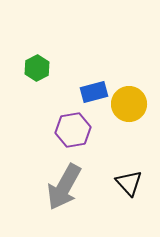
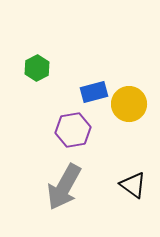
black triangle: moved 4 px right, 2 px down; rotated 12 degrees counterclockwise
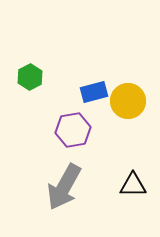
green hexagon: moved 7 px left, 9 px down
yellow circle: moved 1 px left, 3 px up
black triangle: rotated 36 degrees counterclockwise
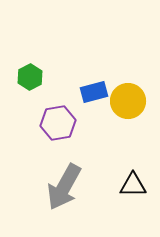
purple hexagon: moved 15 px left, 7 px up
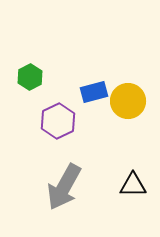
purple hexagon: moved 2 px up; rotated 16 degrees counterclockwise
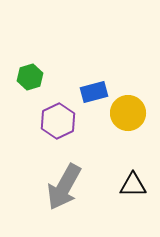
green hexagon: rotated 10 degrees clockwise
yellow circle: moved 12 px down
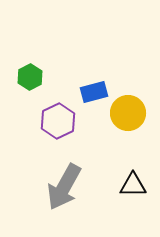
green hexagon: rotated 10 degrees counterclockwise
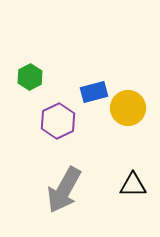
yellow circle: moved 5 px up
gray arrow: moved 3 px down
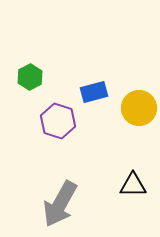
yellow circle: moved 11 px right
purple hexagon: rotated 16 degrees counterclockwise
gray arrow: moved 4 px left, 14 px down
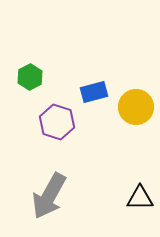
yellow circle: moved 3 px left, 1 px up
purple hexagon: moved 1 px left, 1 px down
black triangle: moved 7 px right, 13 px down
gray arrow: moved 11 px left, 8 px up
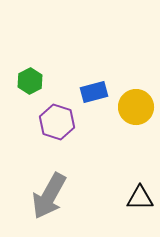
green hexagon: moved 4 px down
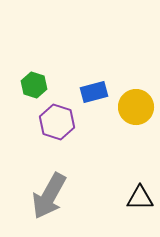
green hexagon: moved 4 px right, 4 px down; rotated 15 degrees counterclockwise
